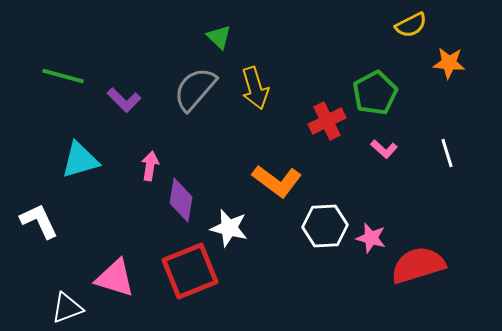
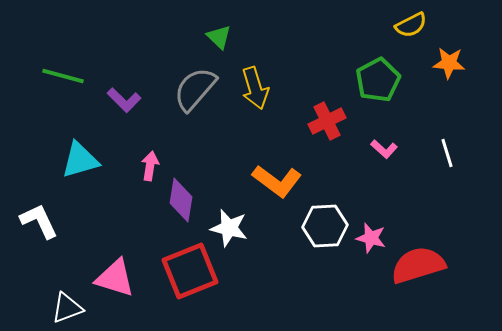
green pentagon: moved 3 px right, 13 px up
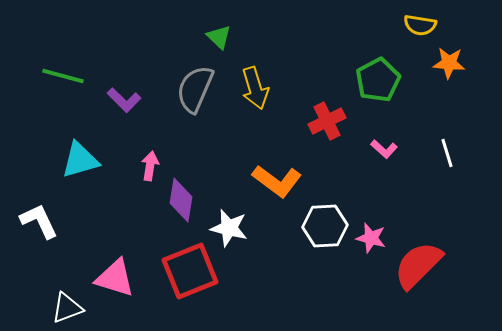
yellow semicircle: moved 9 px right; rotated 36 degrees clockwise
gray semicircle: rotated 18 degrees counterclockwise
red semicircle: rotated 28 degrees counterclockwise
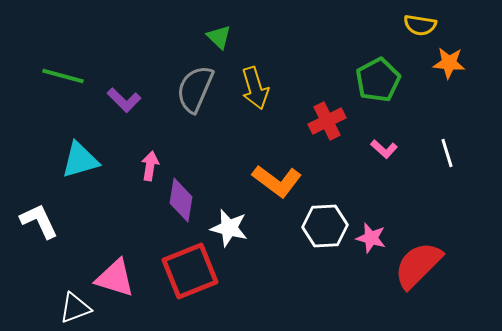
white triangle: moved 8 px right
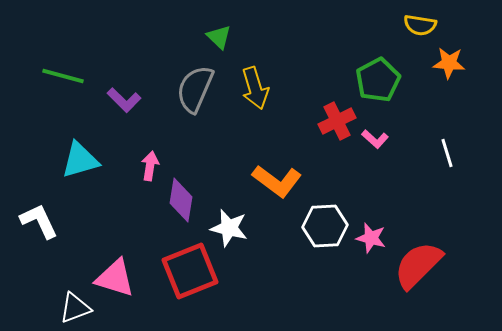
red cross: moved 10 px right
pink L-shape: moved 9 px left, 10 px up
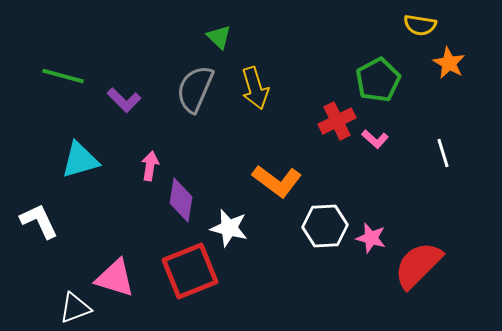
orange star: rotated 24 degrees clockwise
white line: moved 4 px left
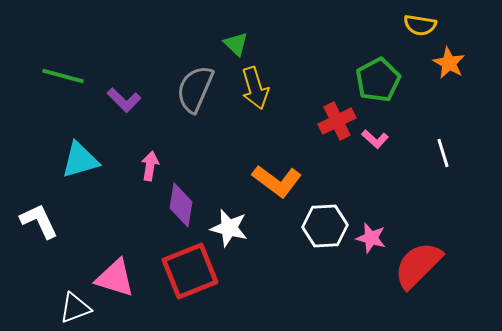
green triangle: moved 17 px right, 7 px down
purple diamond: moved 5 px down
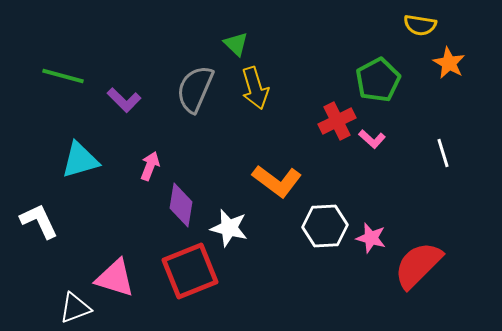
pink L-shape: moved 3 px left
pink arrow: rotated 12 degrees clockwise
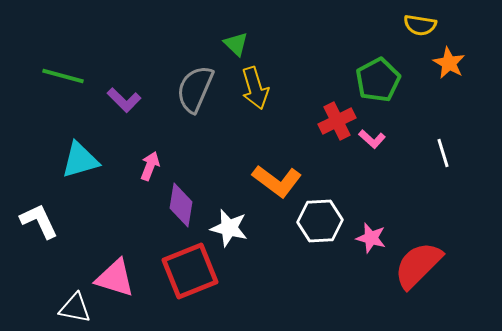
white hexagon: moved 5 px left, 5 px up
white triangle: rotated 32 degrees clockwise
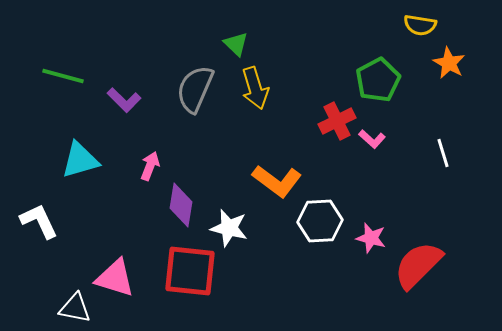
red square: rotated 28 degrees clockwise
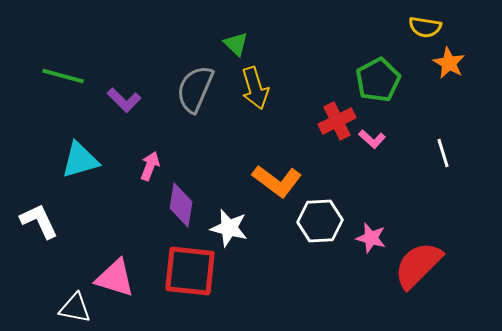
yellow semicircle: moved 5 px right, 2 px down
